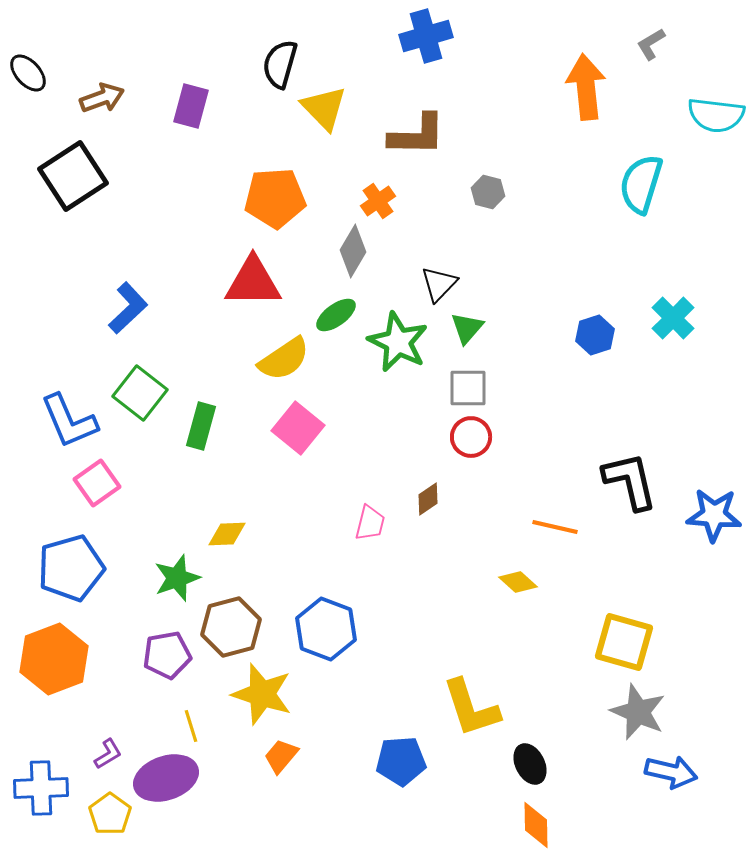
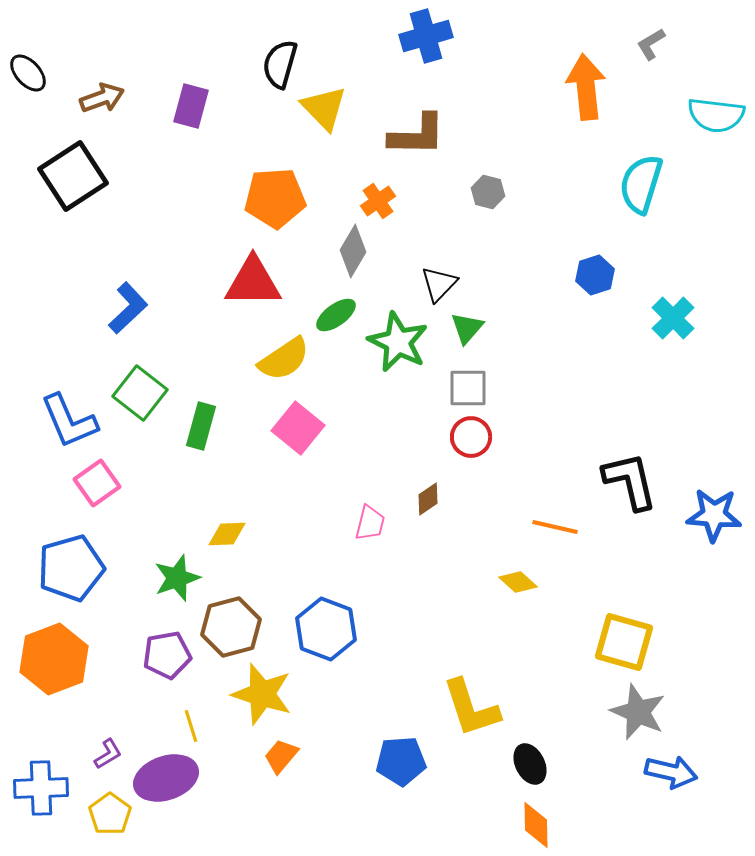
blue hexagon at (595, 335): moved 60 px up
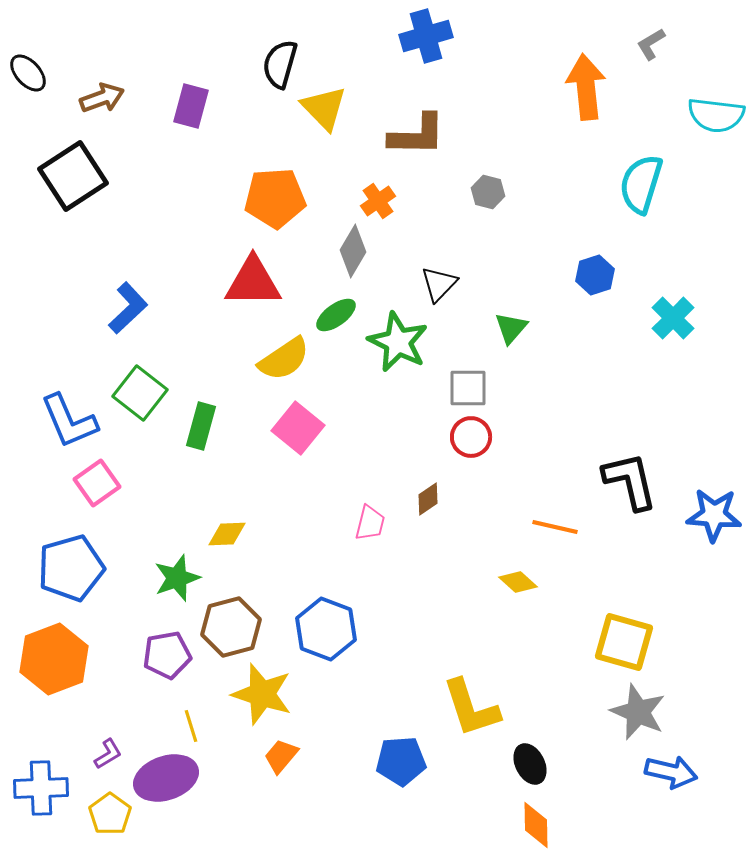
green triangle at (467, 328): moved 44 px right
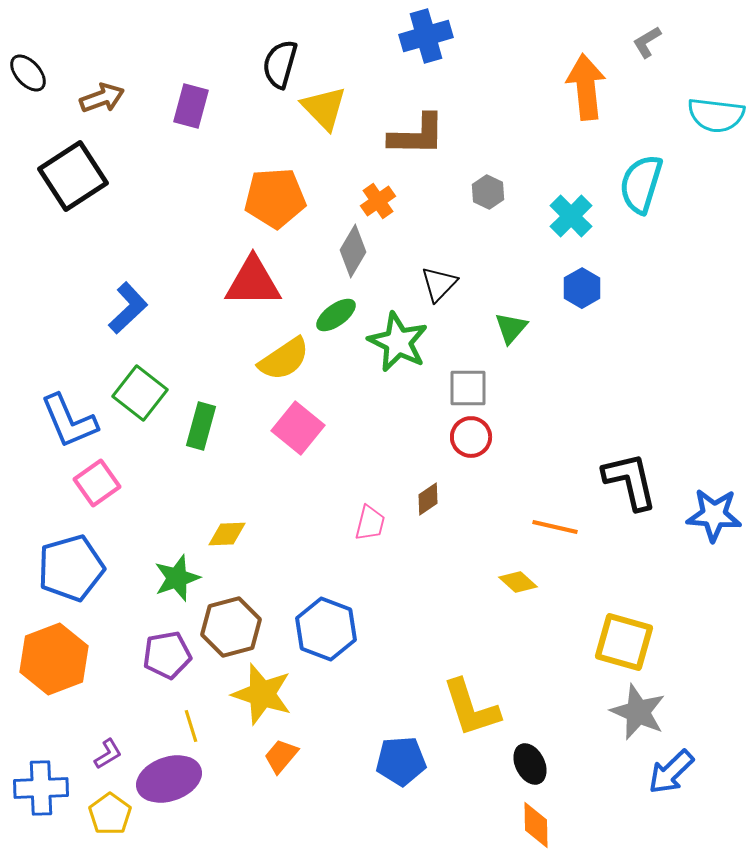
gray L-shape at (651, 44): moved 4 px left, 2 px up
gray hexagon at (488, 192): rotated 12 degrees clockwise
blue hexagon at (595, 275): moved 13 px left, 13 px down; rotated 12 degrees counterclockwise
cyan cross at (673, 318): moved 102 px left, 102 px up
blue arrow at (671, 772): rotated 123 degrees clockwise
purple ellipse at (166, 778): moved 3 px right, 1 px down
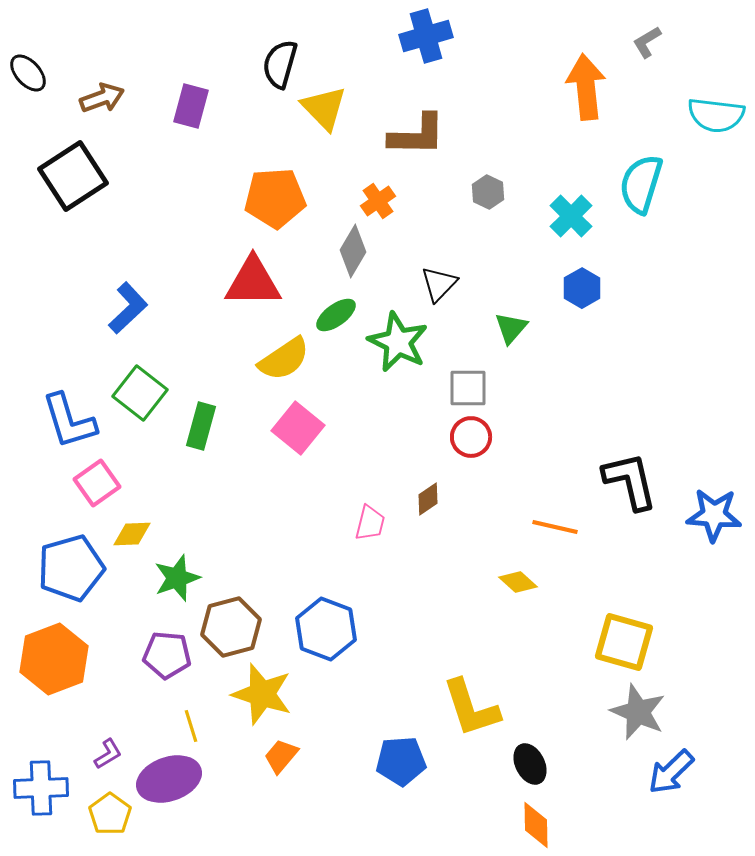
blue L-shape at (69, 421): rotated 6 degrees clockwise
yellow diamond at (227, 534): moved 95 px left
purple pentagon at (167, 655): rotated 15 degrees clockwise
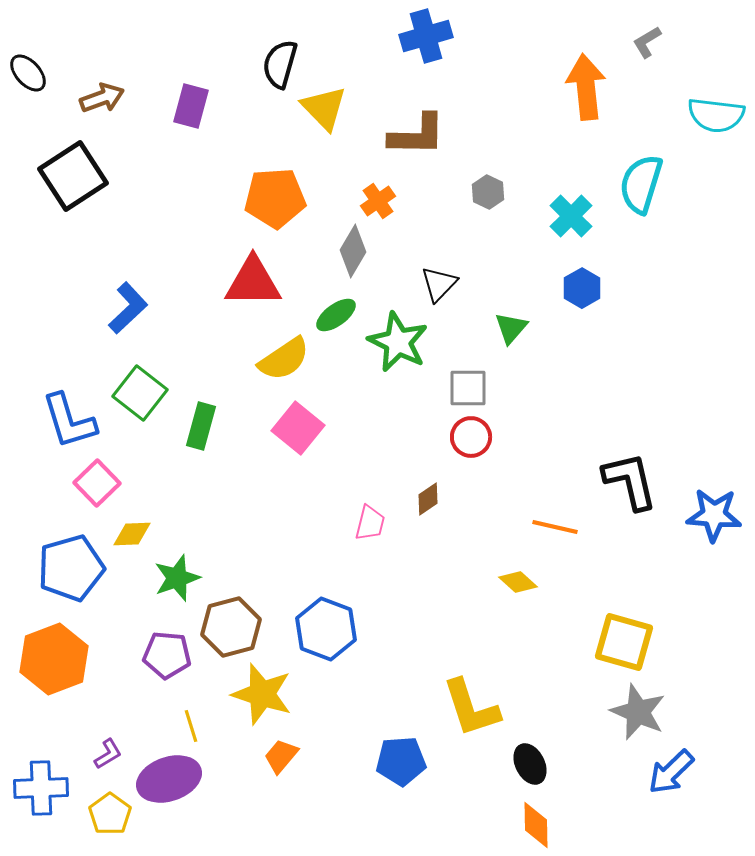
pink square at (97, 483): rotated 9 degrees counterclockwise
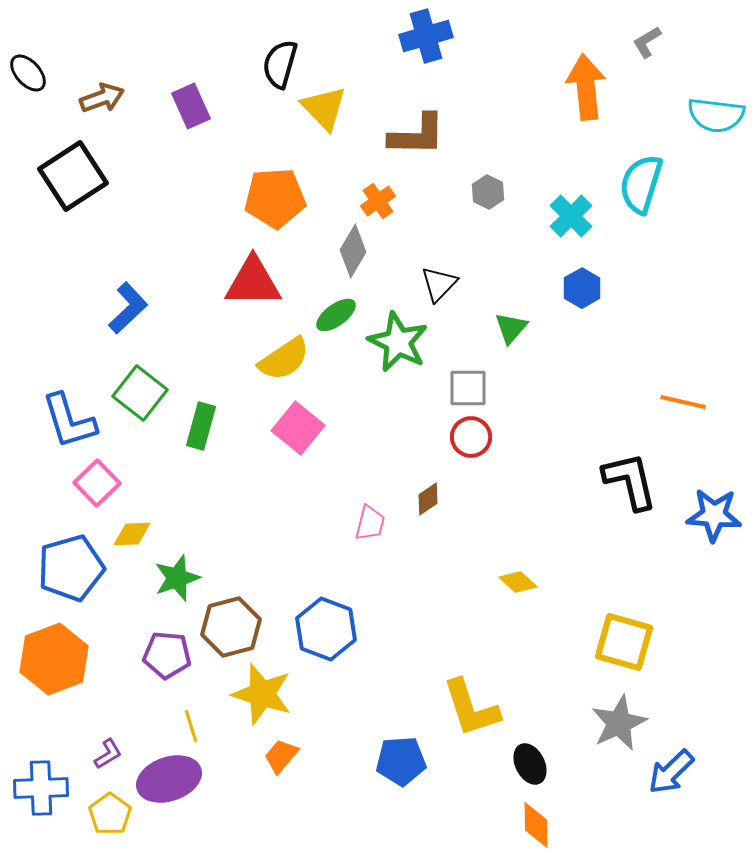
purple rectangle at (191, 106): rotated 39 degrees counterclockwise
orange line at (555, 527): moved 128 px right, 125 px up
gray star at (638, 712): moved 19 px left, 11 px down; rotated 24 degrees clockwise
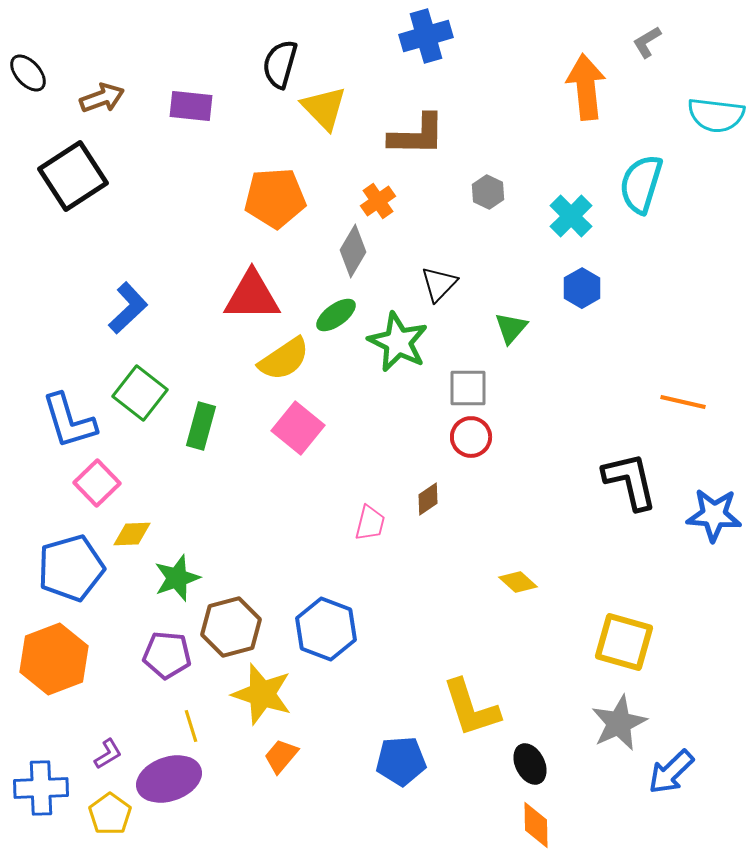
purple rectangle at (191, 106): rotated 60 degrees counterclockwise
red triangle at (253, 282): moved 1 px left, 14 px down
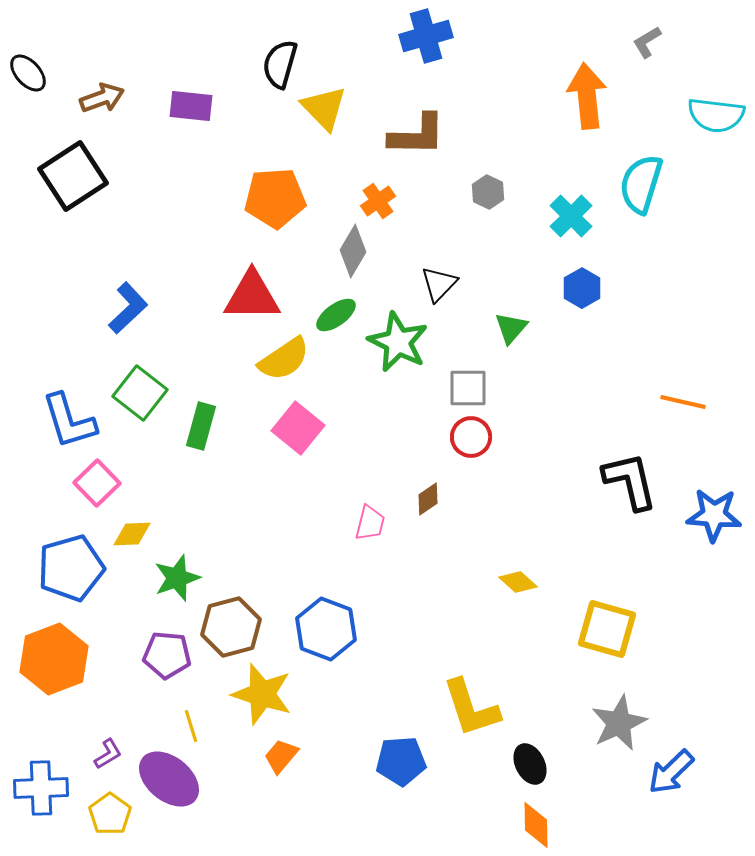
orange arrow at (586, 87): moved 1 px right, 9 px down
yellow square at (624, 642): moved 17 px left, 13 px up
purple ellipse at (169, 779): rotated 58 degrees clockwise
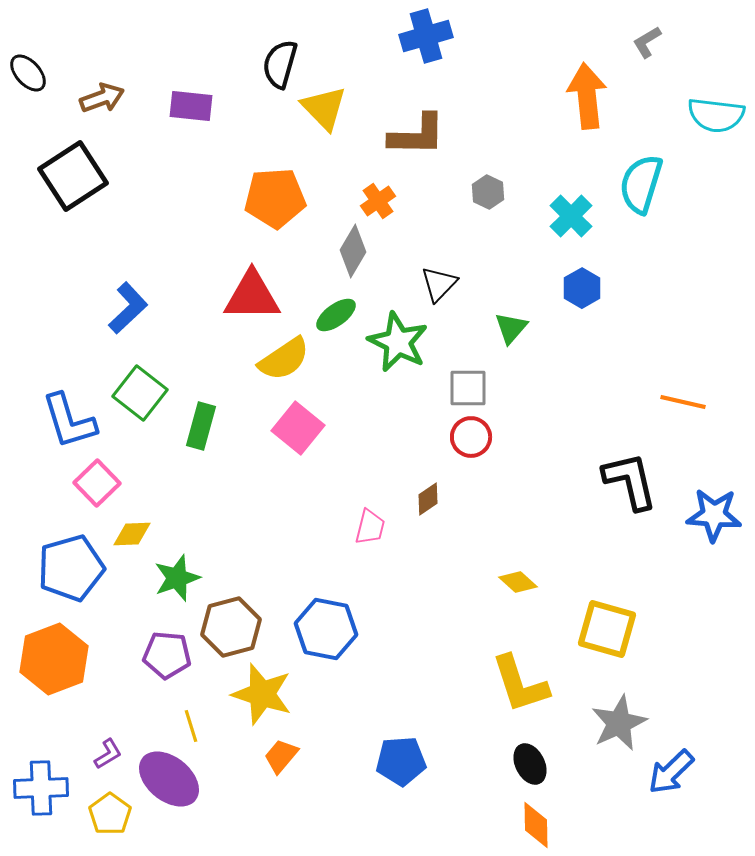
pink trapezoid at (370, 523): moved 4 px down
blue hexagon at (326, 629): rotated 10 degrees counterclockwise
yellow L-shape at (471, 708): moved 49 px right, 24 px up
